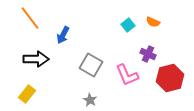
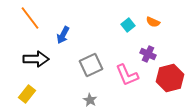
gray square: rotated 35 degrees clockwise
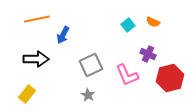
orange line: moved 7 px right, 1 px down; rotated 65 degrees counterclockwise
gray star: moved 2 px left, 5 px up
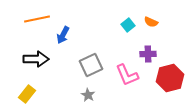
orange semicircle: moved 2 px left
purple cross: rotated 28 degrees counterclockwise
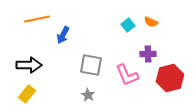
black arrow: moved 7 px left, 6 px down
gray square: rotated 35 degrees clockwise
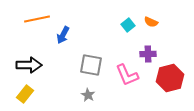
yellow rectangle: moved 2 px left
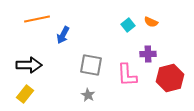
pink L-shape: rotated 20 degrees clockwise
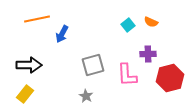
blue arrow: moved 1 px left, 1 px up
gray square: moved 2 px right; rotated 25 degrees counterclockwise
gray star: moved 2 px left, 1 px down
